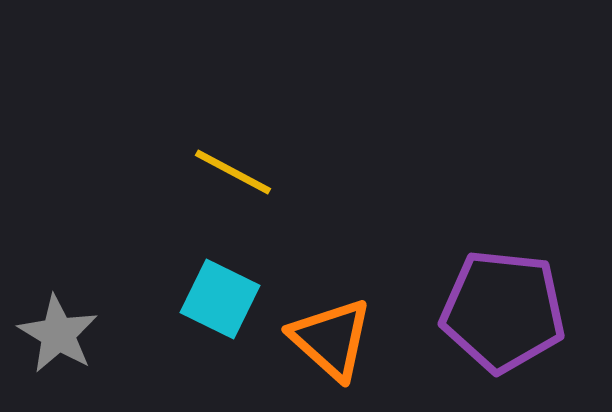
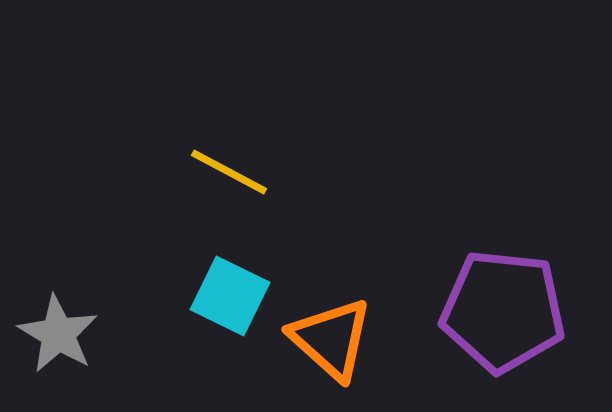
yellow line: moved 4 px left
cyan square: moved 10 px right, 3 px up
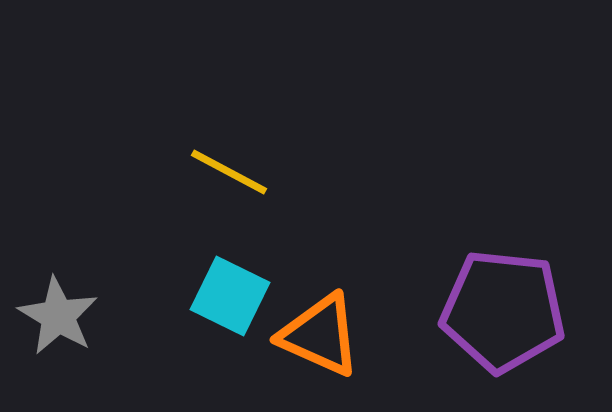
gray star: moved 18 px up
orange triangle: moved 11 px left, 4 px up; rotated 18 degrees counterclockwise
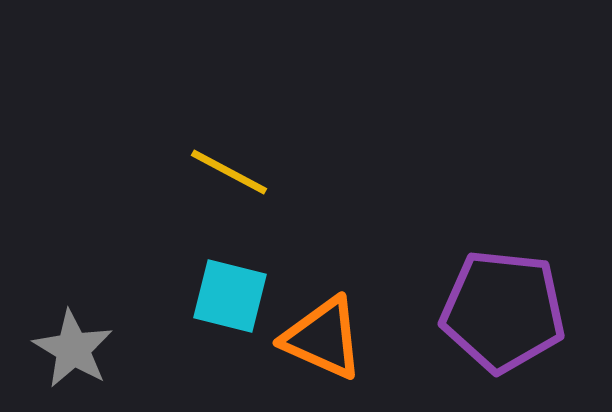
cyan square: rotated 12 degrees counterclockwise
gray star: moved 15 px right, 33 px down
orange triangle: moved 3 px right, 3 px down
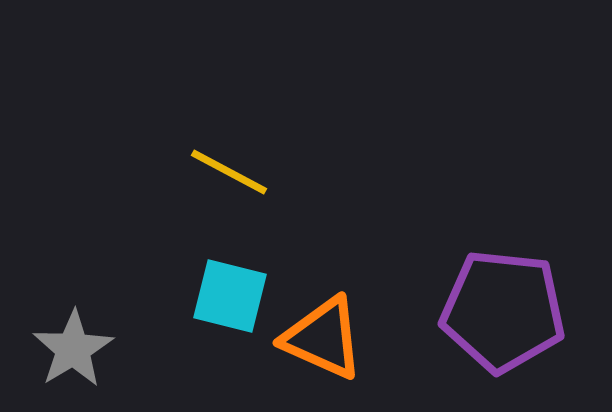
gray star: rotated 10 degrees clockwise
